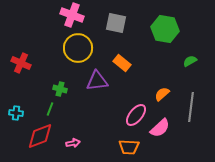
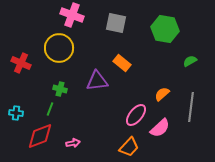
yellow circle: moved 19 px left
orange trapezoid: rotated 50 degrees counterclockwise
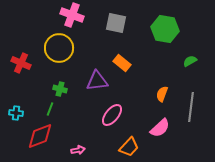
orange semicircle: rotated 28 degrees counterclockwise
pink ellipse: moved 24 px left
pink arrow: moved 5 px right, 7 px down
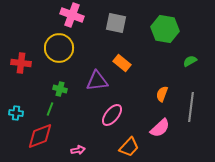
red cross: rotated 18 degrees counterclockwise
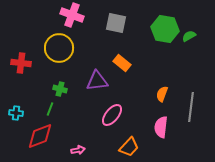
green semicircle: moved 1 px left, 25 px up
pink semicircle: moved 1 px right, 1 px up; rotated 140 degrees clockwise
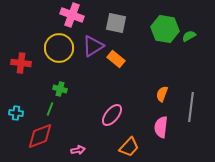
orange rectangle: moved 6 px left, 4 px up
purple triangle: moved 4 px left, 35 px up; rotated 25 degrees counterclockwise
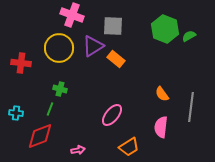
gray square: moved 3 px left, 3 px down; rotated 10 degrees counterclockwise
green hexagon: rotated 12 degrees clockwise
orange semicircle: rotated 56 degrees counterclockwise
orange trapezoid: rotated 15 degrees clockwise
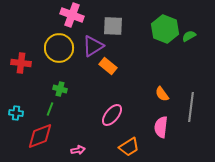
orange rectangle: moved 8 px left, 7 px down
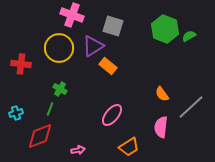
gray square: rotated 15 degrees clockwise
red cross: moved 1 px down
green cross: rotated 16 degrees clockwise
gray line: rotated 40 degrees clockwise
cyan cross: rotated 24 degrees counterclockwise
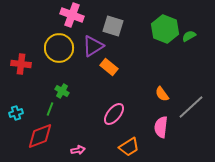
orange rectangle: moved 1 px right, 1 px down
green cross: moved 2 px right, 2 px down
pink ellipse: moved 2 px right, 1 px up
